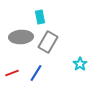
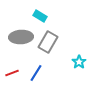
cyan rectangle: moved 1 px up; rotated 48 degrees counterclockwise
cyan star: moved 1 px left, 2 px up
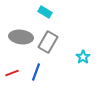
cyan rectangle: moved 5 px right, 4 px up
gray ellipse: rotated 10 degrees clockwise
cyan star: moved 4 px right, 5 px up
blue line: moved 1 px up; rotated 12 degrees counterclockwise
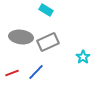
cyan rectangle: moved 1 px right, 2 px up
gray rectangle: rotated 35 degrees clockwise
blue line: rotated 24 degrees clockwise
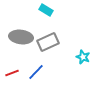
cyan star: rotated 16 degrees counterclockwise
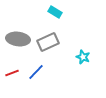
cyan rectangle: moved 9 px right, 2 px down
gray ellipse: moved 3 px left, 2 px down
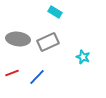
blue line: moved 1 px right, 5 px down
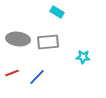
cyan rectangle: moved 2 px right
gray rectangle: rotated 20 degrees clockwise
cyan star: rotated 16 degrees counterclockwise
